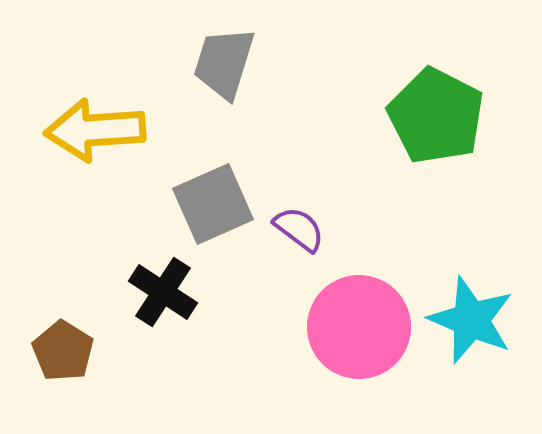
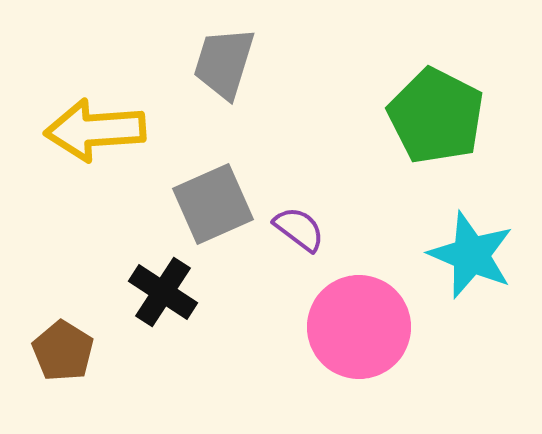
cyan star: moved 65 px up
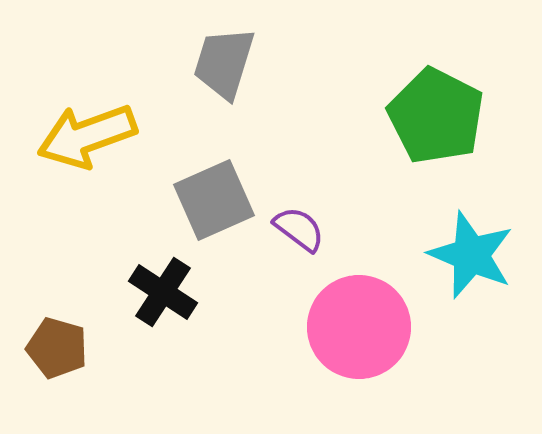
yellow arrow: moved 8 px left, 6 px down; rotated 16 degrees counterclockwise
gray square: moved 1 px right, 4 px up
brown pentagon: moved 6 px left, 3 px up; rotated 16 degrees counterclockwise
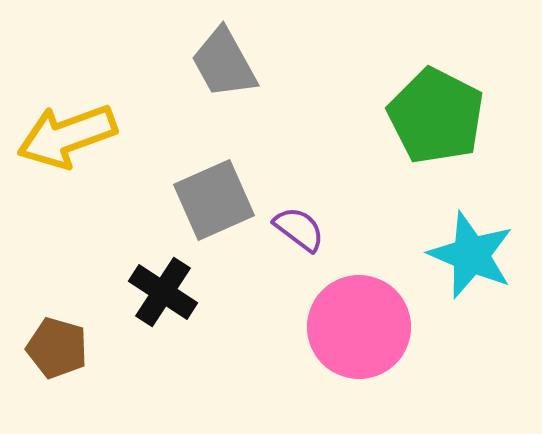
gray trapezoid: rotated 46 degrees counterclockwise
yellow arrow: moved 20 px left
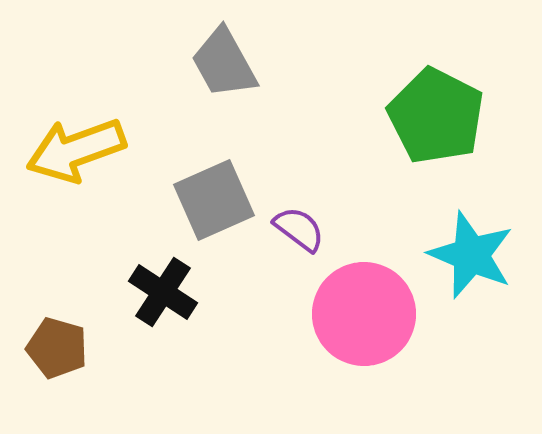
yellow arrow: moved 9 px right, 14 px down
pink circle: moved 5 px right, 13 px up
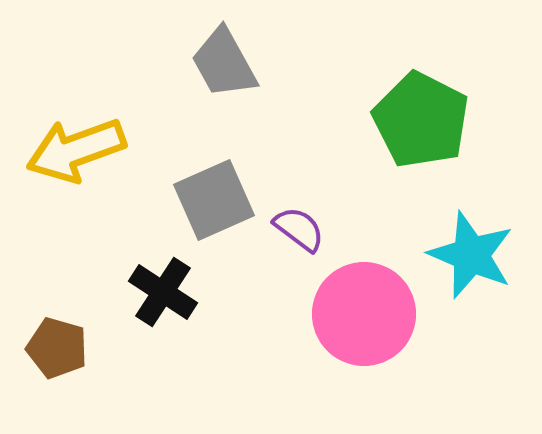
green pentagon: moved 15 px left, 4 px down
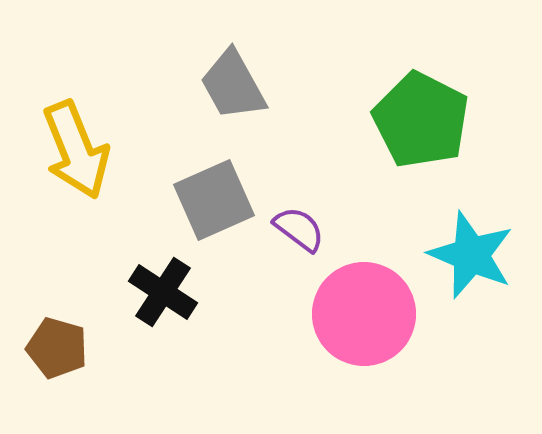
gray trapezoid: moved 9 px right, 22 px down
yellow arrow: rotated 92 degrees counterclockwise
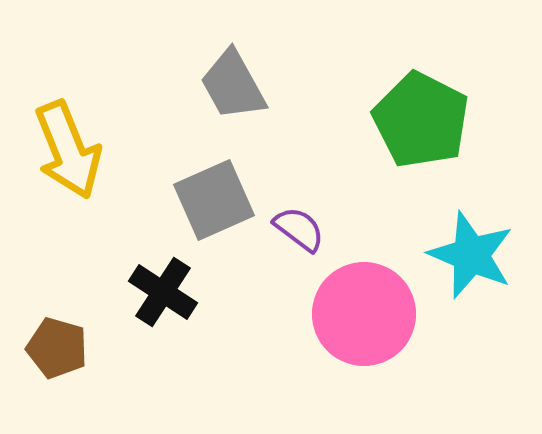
yellow arrow: moved 8 px left
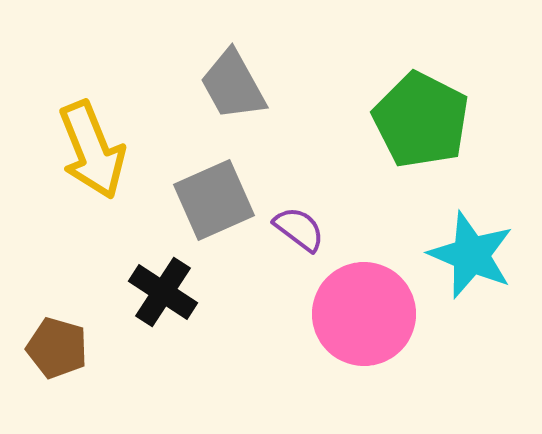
yellow arrow: moved 24 px right
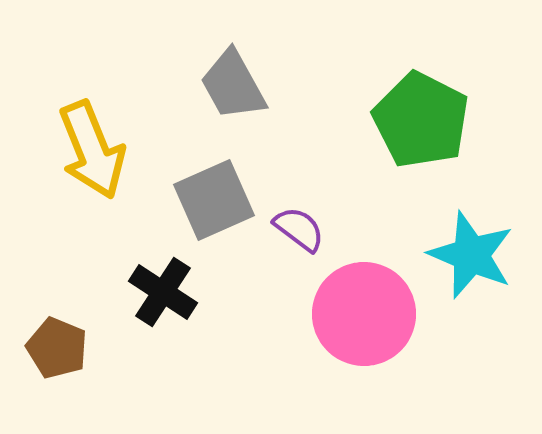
brown pentagon: rotated 6 degrees clockwise
